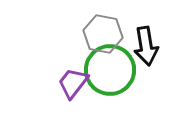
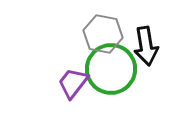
green circle: moved 1 px right, 1 px up
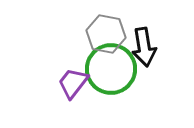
gray hexagon: moved 3 px right
black arrow: moved 2 px left, 1 px down
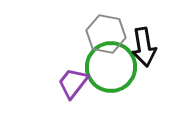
green circle: moved 2 px up
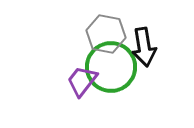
purple trapezoid: moved 9 px right, 2 px up
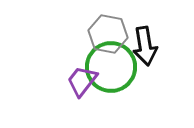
gray hexagon: moved 2 px right
black arrow: moved 1 px right, 1 px up
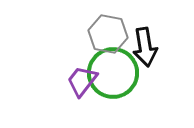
black arrow: moved 1 px down
green circle: moved 2 px right, 6 px down
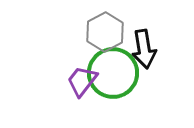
gray hexagon: moved 3 px left, 2 px up; rotated 21 degrees clockwise
black arrow: moved 1 px left, 2 px down
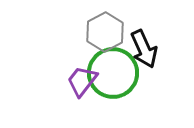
black arrow: rotated 15 degrees counterclockwise
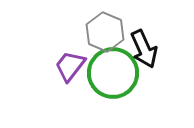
gray hexagon: rotated 9 degrees counterclockwise
purple trapezoid: moved 12 px left, 15 px up
